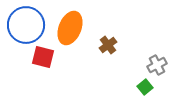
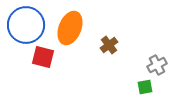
brown cross: moved 1 px right
green square: rotated 28 degrees clockwise
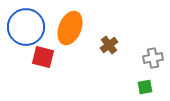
blue circle: moved 2 px down
gray cross: moved 4 px left, 7 px up; rotated 18 degrees clockwise
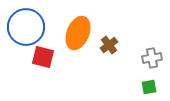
orange ellipse: moved 8 px right, 5 px down
gray cross: moved 1 px left
green square: moved 4 px right
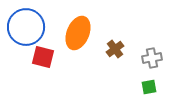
brown cross: moved 6 px right, 4 px down
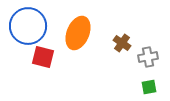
blue circle: moved 2 px right, 1 px up
brown cross: moved 7 px right, 6 px up; rotated 18 degrees counterclockwise
gray cross: moved 4 px left, 1 px up
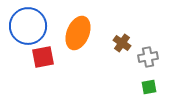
red square: rotated 25 degrees counterclockwise
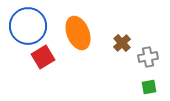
orange ellipse: rotated 44 degrees counterclockwise
brown cross: rotated 12 degrees clockwise
red square: rotated 20 degrees counterclockwise
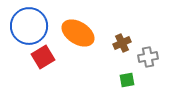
blue circle: moved 1 px right
orange ellipse: rotated 36 degrees counterclockwise
brown cross: rotated 18 degrees clockwise
green square: moved 22 px left, 7 px up
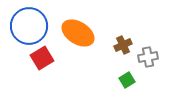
brown cross: moved 1 px right, 2 px down
red square: moved 1 px left, 1 px down
green square: rotated 21 degrees counterclockwise
